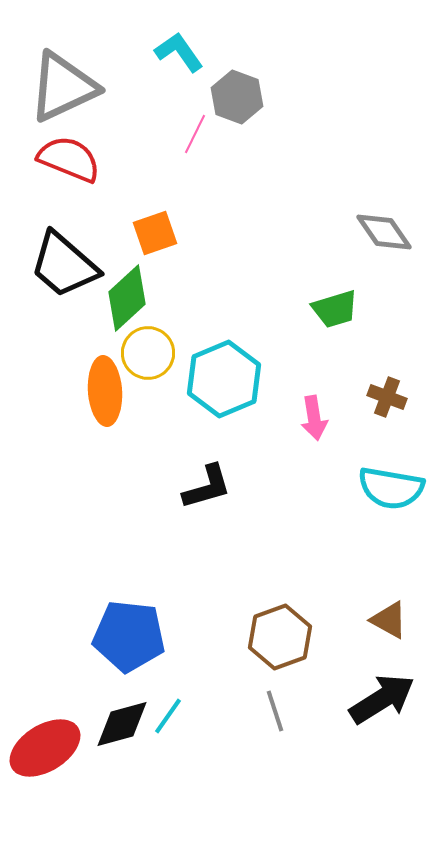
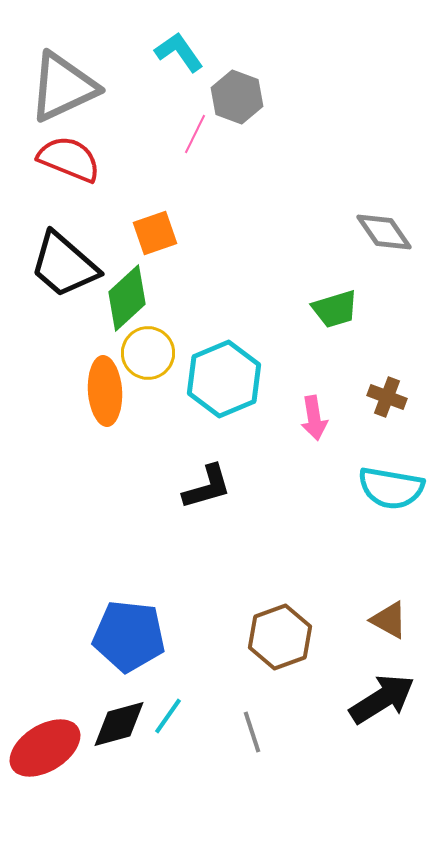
gray line: moved 23 px left, 21 px down
black diamond: moved 3 px left
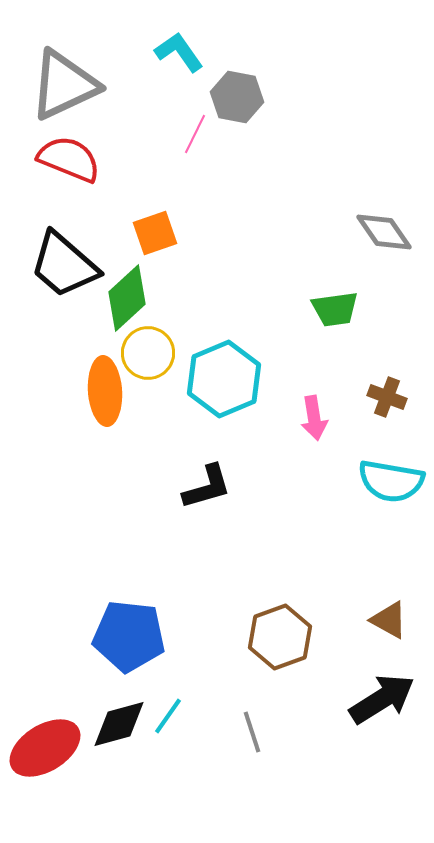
gray triangle: moved 1 px right, 2 px up
gray hexagon: rotated 9 degrees counterclockwise
green trapezoid: rotated 9 degrees clockwise
cyan semicircle: moved 7 px up
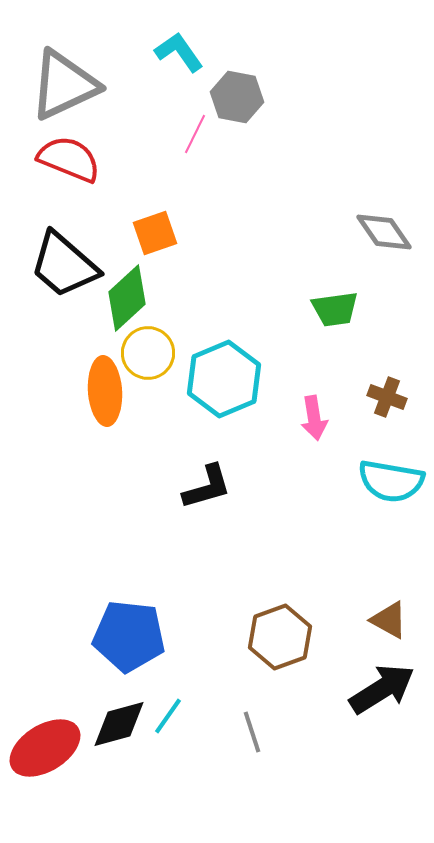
black arrow: moved 10 px up
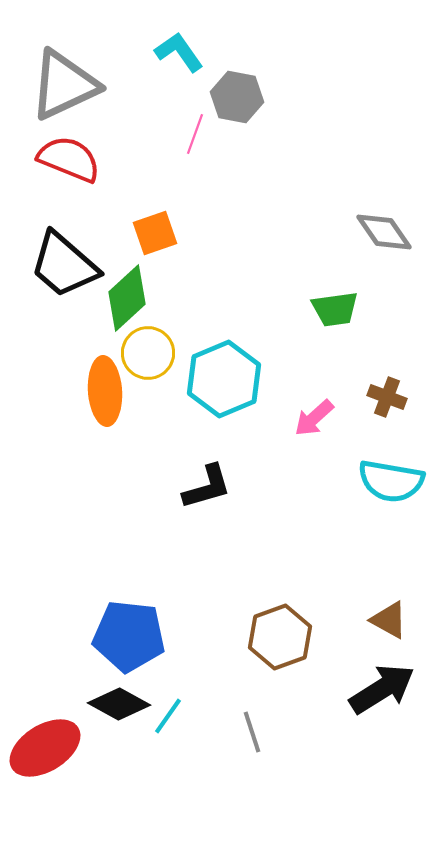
pink line: rotated 6 degrees counterclockwise
pink arrow: rotated 57 degrees clockwise
black diamond: moved 20 px up; rotated 44 degrees clockwise
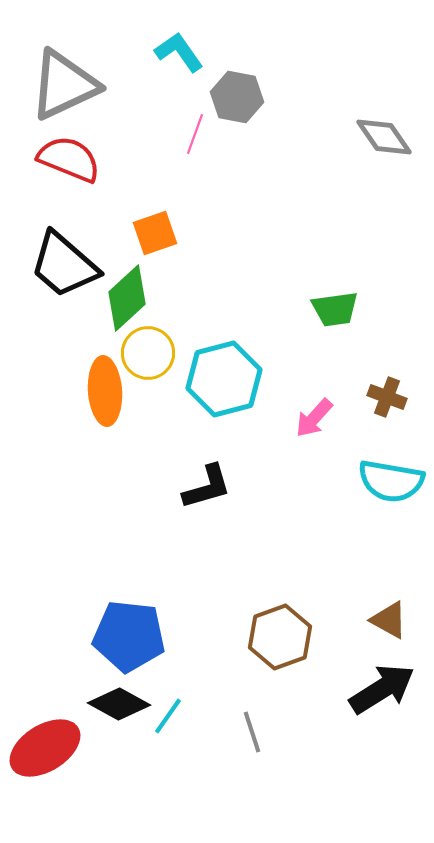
gray diamond: moved 95 px up
cyan hexagon: rotated 8 degrees clockwise
pink arrow: rotated 6 degrees counterclockwise
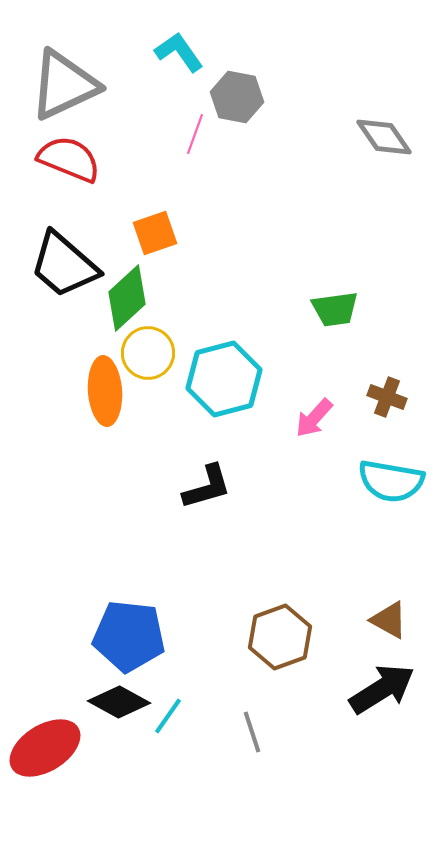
black diamond: moved 2 px up
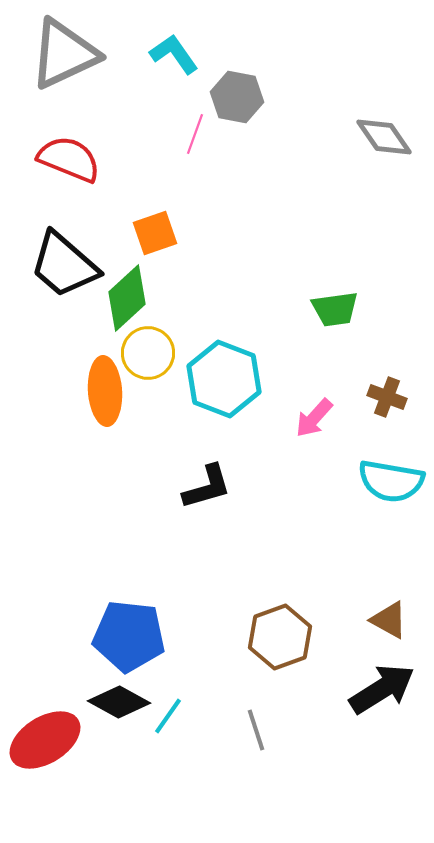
cyan L-shape: moved 5 px left, 2 px down
gray triangle: moved 31 px up
cyan hexagon: rotated 24 degrees counterclockwise
gray line: moved 4 px right, 2 px up
red ellipse: moved 8 px up
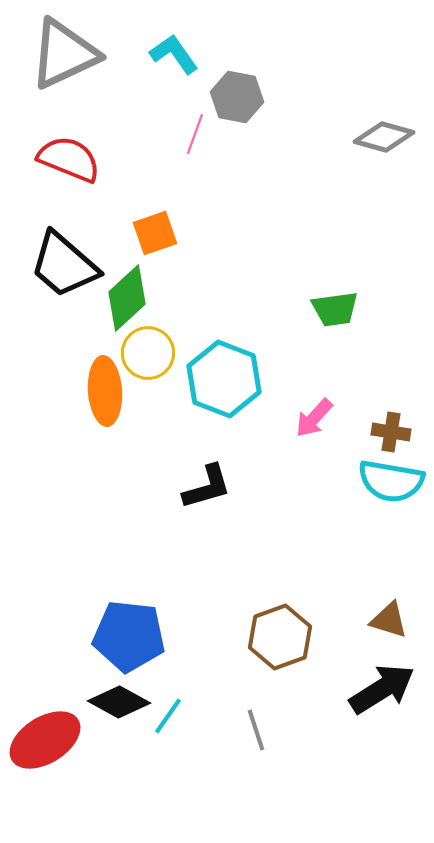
gray diamond: rotated 40 degrees counterclockwise
brown cross: moved 4 px right, 35 px down; rotated 12 degrees counterclockwise
brown triangle: rotated 12 degrees counterclockwise
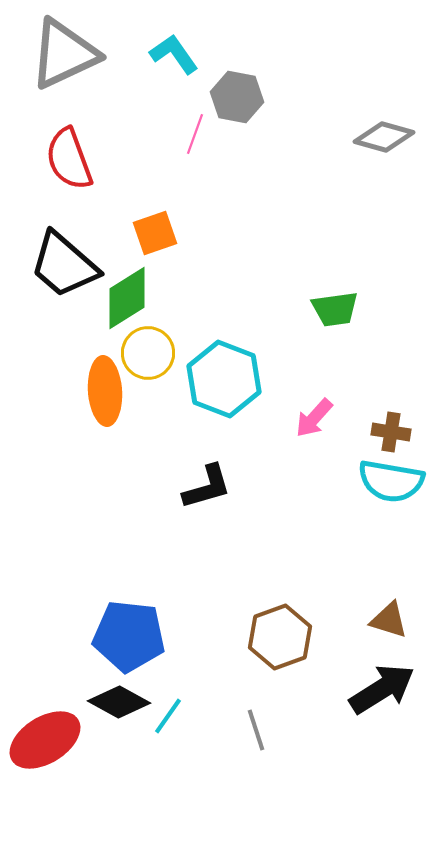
red semicircle: rotated 132 degrees counterclockwise
green diamond: rotated 10 degrees clockwise
